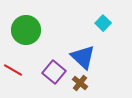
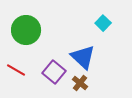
red line: moved 3 px right
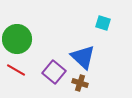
cyan square: rotated 28 degrees counterclockwise
green circle: moved 9 px left, 9 px down
brown cross: rotated 21 degrees counterclockwise
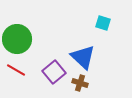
purple square: rotated 10 degrees clockwise
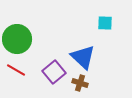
cyan square: moved 2 px right; rotated 14 degrees counterclockwise
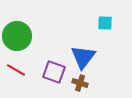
green circle: moved 3 px up
blue triangle: rotated 24 degrees clockwise
purple square: rotated 30 degrees counterclockwise
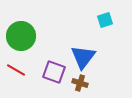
cyan square: moved 3 px up; rotated 21 degrees counterclockwise
green circle: moved 4 px right
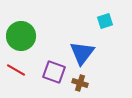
cyan square: moved 1 px down
blue triangle: moved 1 px left, 4 px up
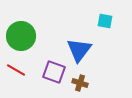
cyan square: rotated 28 degrees clockwise
blue triangle: moved 3 px left, 3 px up
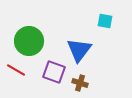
green circle: moved 8 px right, 5 px down
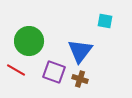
blue triangle: moved 1 px right, 1 px down
brown cross: moved 4 px up
